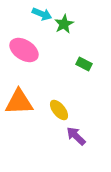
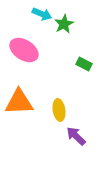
yellow ellipse: rotated 30 degrees clockwise
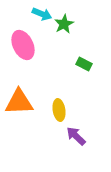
pink ellipse: moved 1 px left, 5 px up; rotated 32 degrees clockwise
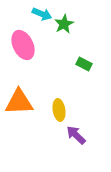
purple arrow: moved 1 px up
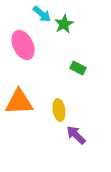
cyan arrow: rotated 18 degrees clockwise
green rectangle: moved 6 px left, 4 px down
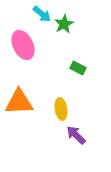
yellow ellipse: moved 2 px right, 1 px up
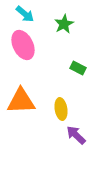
cyan arrow: moved 17 px left
orange triangle: moved 2 px right, 1 px up
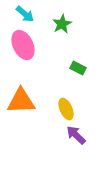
green star: moved 2 px left
yellow ellipse: moved 5 px right; rotated 15 degrees counterclockwise
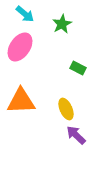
pink ellipse: moved 3 px left, 2 px down; rotated 60 degrees clockwise
